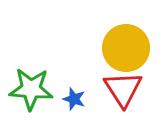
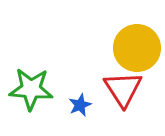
yellow circle: moved 11 px right
blue star: moved 6 px right, 6 px down; rotated 30 degrees clockwise
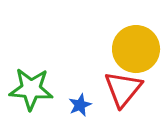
yellow circle: moved 1 px left, 1 px down
red triangle: rotated 12 degrees clockwise
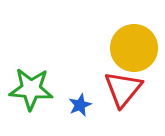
yellow circle: moved 2 px left, 1 px up
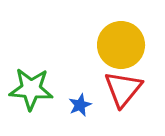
yellow circle: moved 13 px left, 3 px up
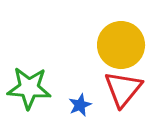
green star: moved 2 px left, 1 px up
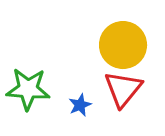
yellow circle: moved 2 px right
green star: moved 1 px left, 1 px down
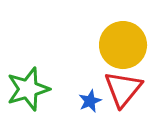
green star: rotated 21 degrees counterclockwise
blue star: moved 10 px right, 4 px up
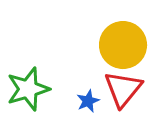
blue star: moved 2 px left
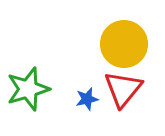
yellow circle: moved 1 px right, 1 px up
blue star: moved 1 px left, 2 px up; rotated 10 degrees clockwise
